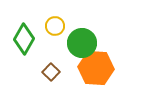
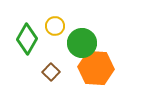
green diamond: moved 3 px right
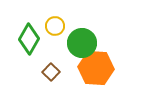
green diamond: moved 2 px right
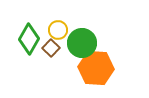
yellow circle: moved 3 px right, 4 px down
brown square: moved 24 px up
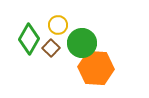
yellow circle: moved 5 px up
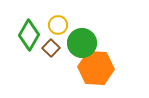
green diamond: moved 4 px up
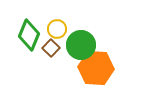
yellow circle: moved 1 px left, 4 px down
green diamond: rotated 8 degrees counterclockwise
green circle: moved 1 px left, 2 px down
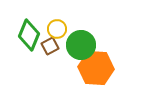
brown square: moved 1 px left, 2 px up; rotated 18 degrees clockwise
